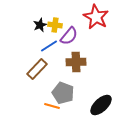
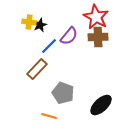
yellow cross: moved 26 px left, 3 px up
blue line: rotated 12 degrees counterclockwise
brown cross: moved 22 px right, 25 px up
orange line: moved 3 px left, 10 px down
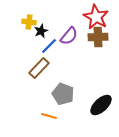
black star: moved 1 px right, 6 px down
brown rectangle: moved 2 px right, 1 px up
gray pentagon: moved 1 px down
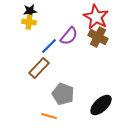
black star: moved 11 px left, 20 px up; rotated 16 degrees clockwise
brown cross: rotated 30 degrees clockwise
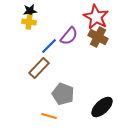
black ellipse: moved 1 px right, 2 px down
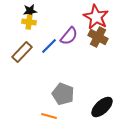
brown rectangle: moved 17 px left, 16 px up
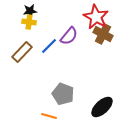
brown cross: moved 5 px right, 3 px up
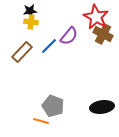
yellow cross: moved 2 px right
gray pentagon: moved 10 px left, 12 px down
black ellipse: rotated 35 degrees clockwise
orange line: moved 8 px left, 5 px down
